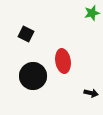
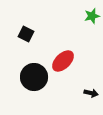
green star: moved 3 px down
red ellipse: rotated 55 degrees clockwise
black circle: moved 1 px right, 1 px down
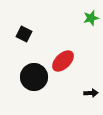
green star: moved 1 px left, 2 px down
black square: moved 2 px left
black arrow: rotated 16 degrees counterclockwise
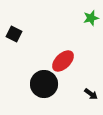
black square: moved 10 px left
black circle: moved 10 px right, 7 px down
black arrow: moved 1 px down; rotated 40 degrees clockwise
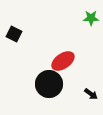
green star: rotated 14 degrees clockwise
red ellipse: rotated 10 degrees clockwise
black circle: moved 5 px right
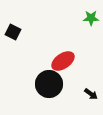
black square: moved 1 px left, 2 px up
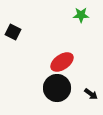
green star: moved 10 px left, 3 px up
red ellipse: moved 1 px left, 1 px down
black circle: moved 8 px right, 4 px down
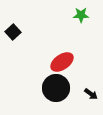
black square: rotated 21 degrees clockwise
black circle: moved 1 px left
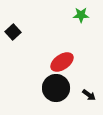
black arrow: moved 2 px left, 1 px down
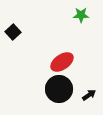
black circle: moved 3 px right, 1 px down
black arrow: rotated 72 degrees counterclockwise
